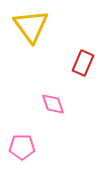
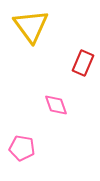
pink diamond: moved 3 px right, 1 px down
pink pentagon: moved 1 px down; rotated 10 degrees clockwise
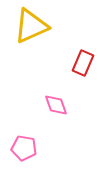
yellow triangle: rotated 42 degrees clockwise
pink pentagon: moved 2 px right
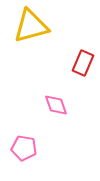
yellow triangle: rotated 9 degrees clockwise
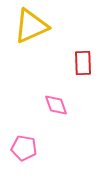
yellow triangle: rotated 9 degrees counterclockwise
red rectangle: rotated 25 degrees counterclockwise
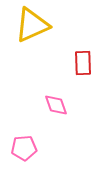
yellow triangle: moved 1 px right, 1 px up
pink pentagon: rotated 15 degrees counterclockwise
